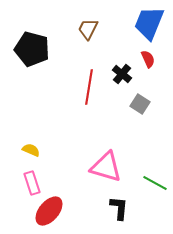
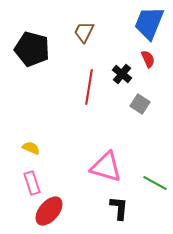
brown trapezoid: moved 4 px left, 3 px down
yellow semicircle: moved 2 px up
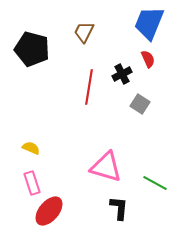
black cross: rotated 24 degrees clockwise
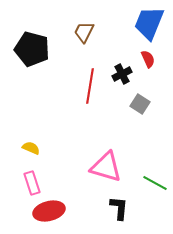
red line: moved 1 px right, 1 px up
red ellipse: rotated 36 degrees clockwise
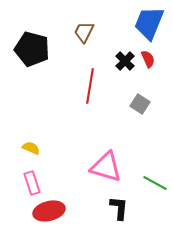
black cross: moved 3 px right, 13 px up; rotated 18 degrees counterclockwise
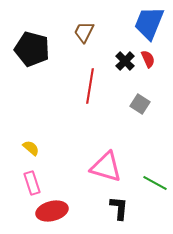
yellow semicircle: rotated 18 degrees clockwise
red ellipse: moved 3 px right
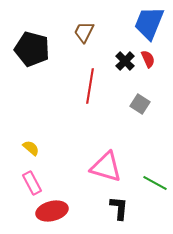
pink rectangle: rotated 10 degrees counterclockwise
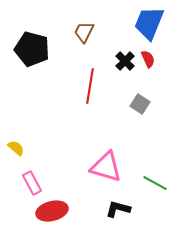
yellow semicircle: moved 15 px left
black L-shape: moved 1 px left, 1 px down; rotated 80 degrees counterclockwise
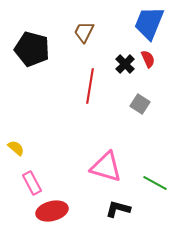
black cross: moved 3 px down
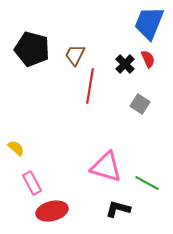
brown trapezoid: moved 9 px left, 23 px down
green line: moved 8 px left
